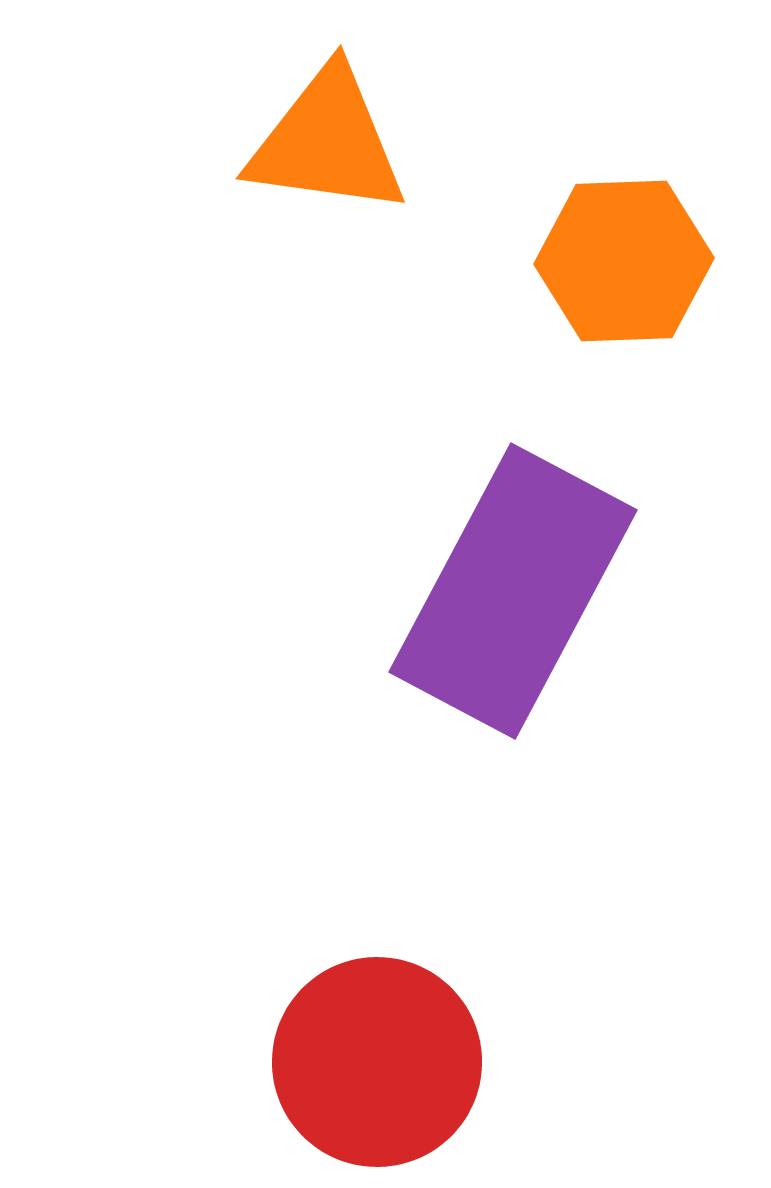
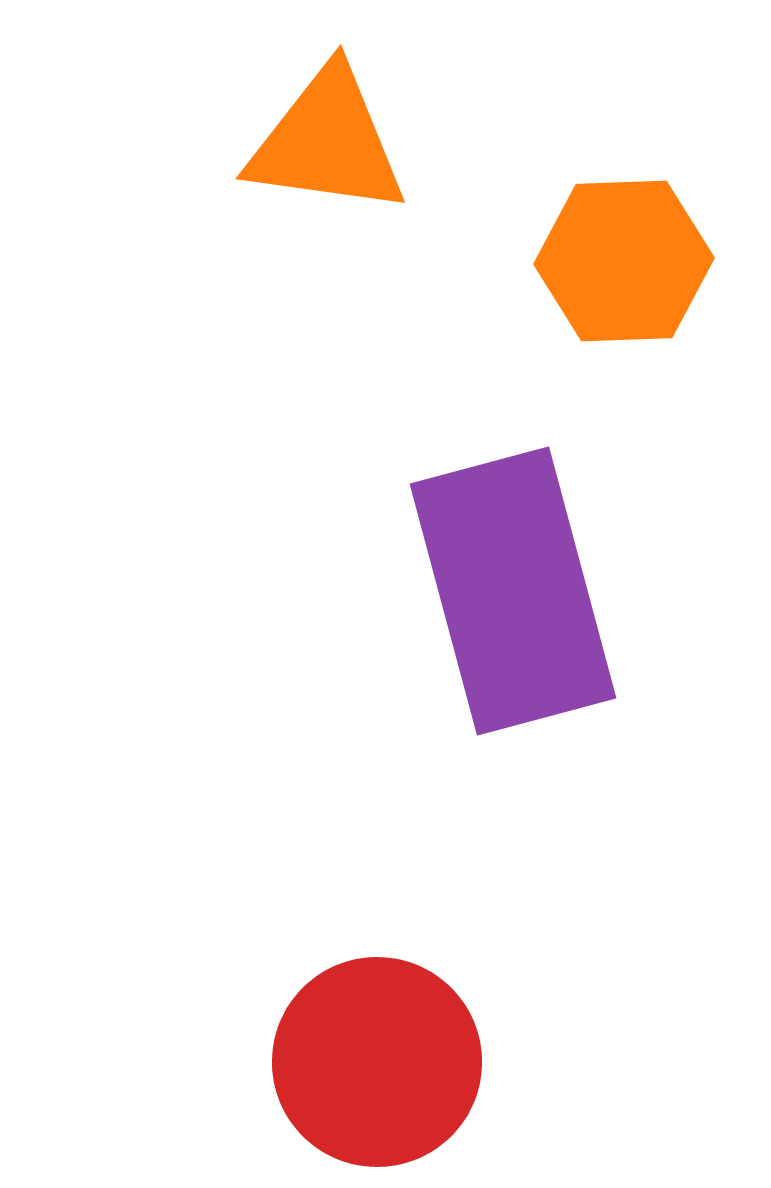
purple rectangle: rotated 43 degrees counterclockwise
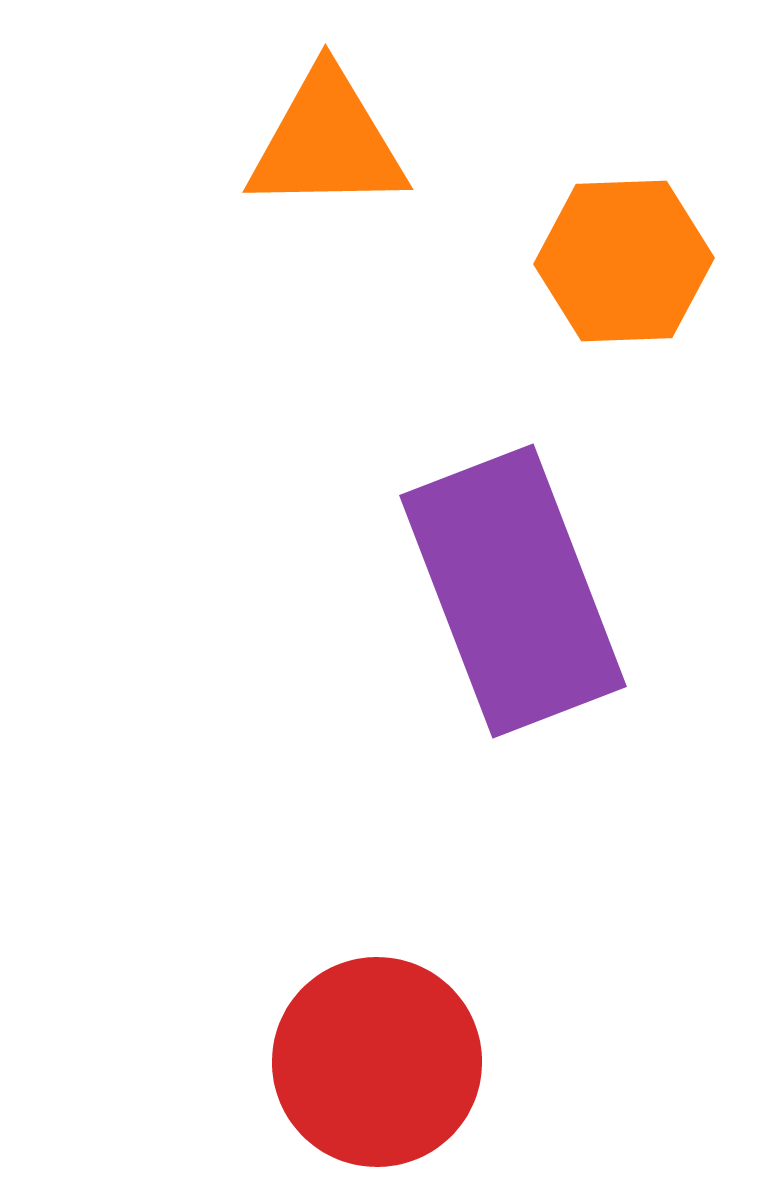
orange triangle: rotated 9 degrees counterclockwise
purple rectangle: rotated 6 degrees counterclockwise
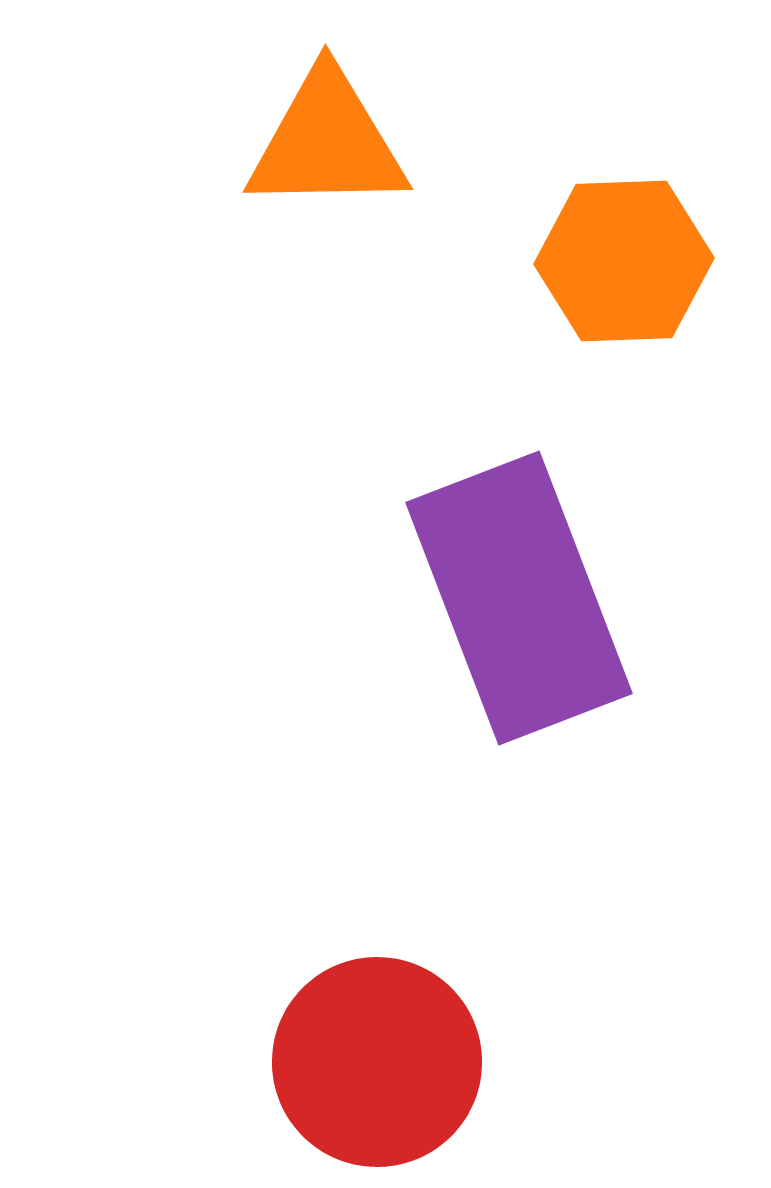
purple rectangle: moved 6 px right, 7 px down
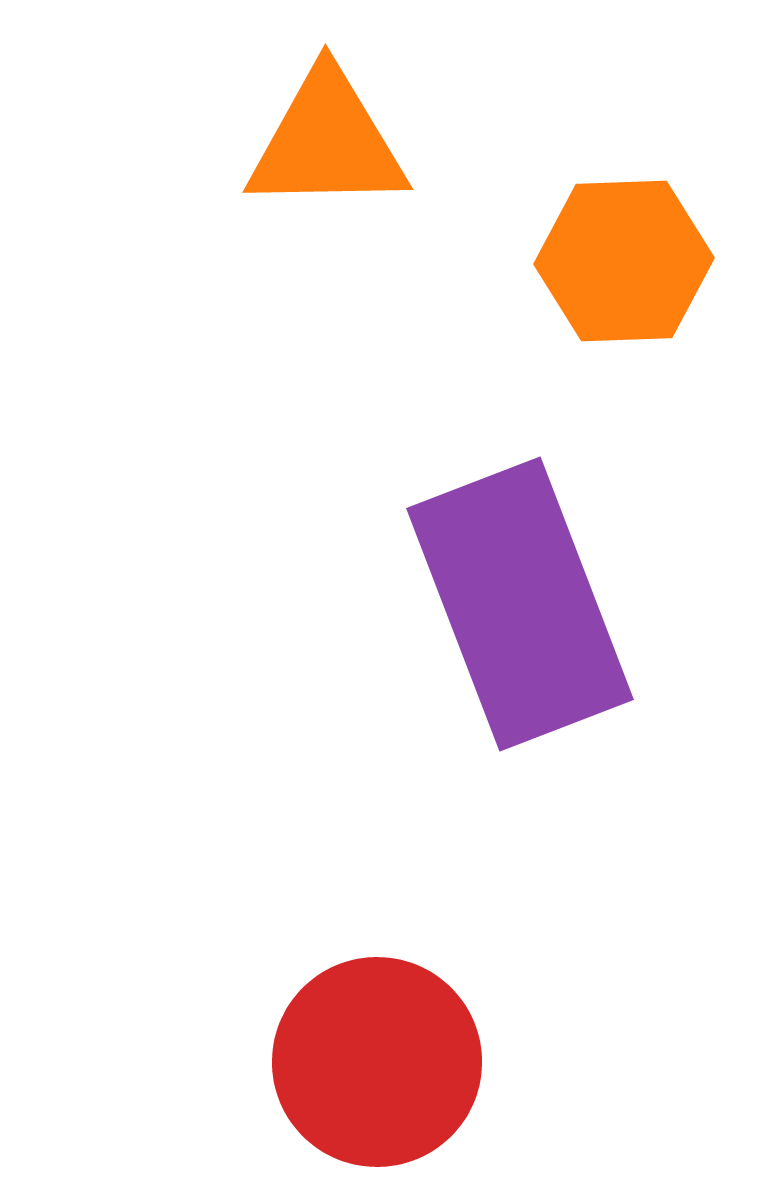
purple rectangle: moved 1 px right, 6 px down
